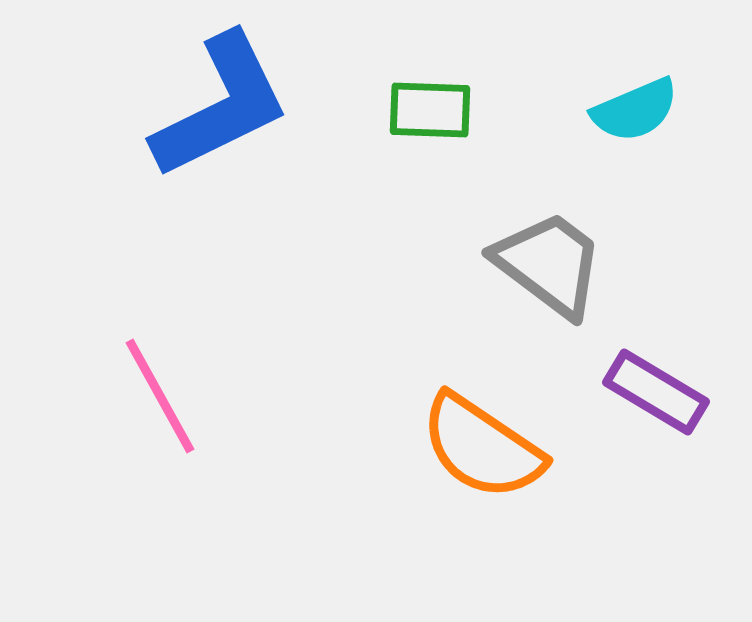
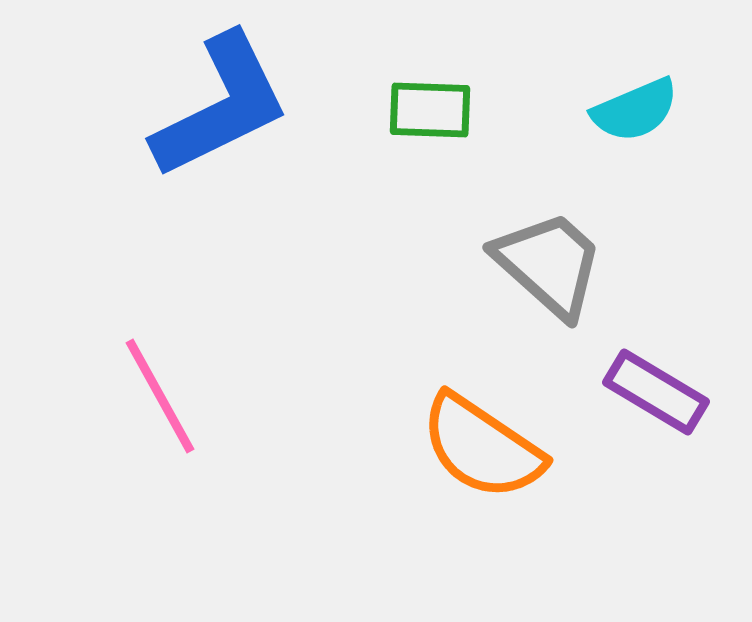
gray trapezoid: rotated 5 degrees clockwise
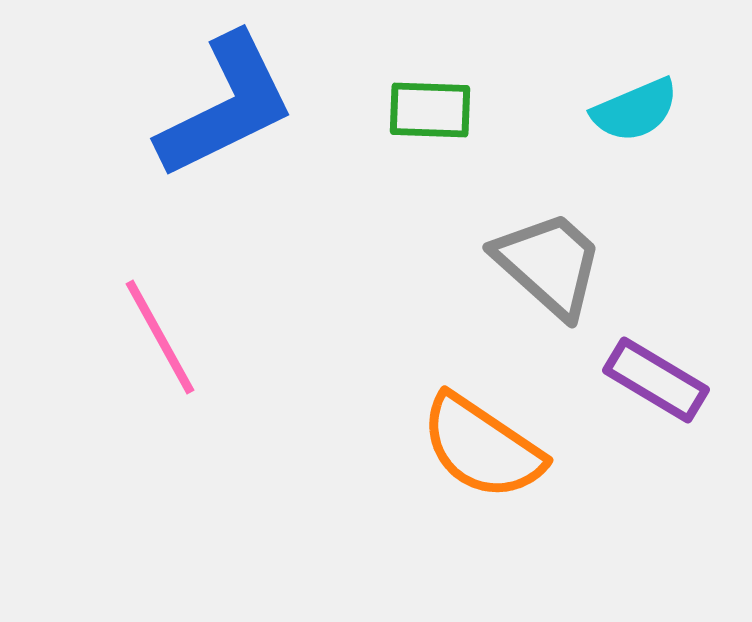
blue L-shape: moved 5 px right
purple rectangle: moved 12 px up
pink line: moved 59 px up
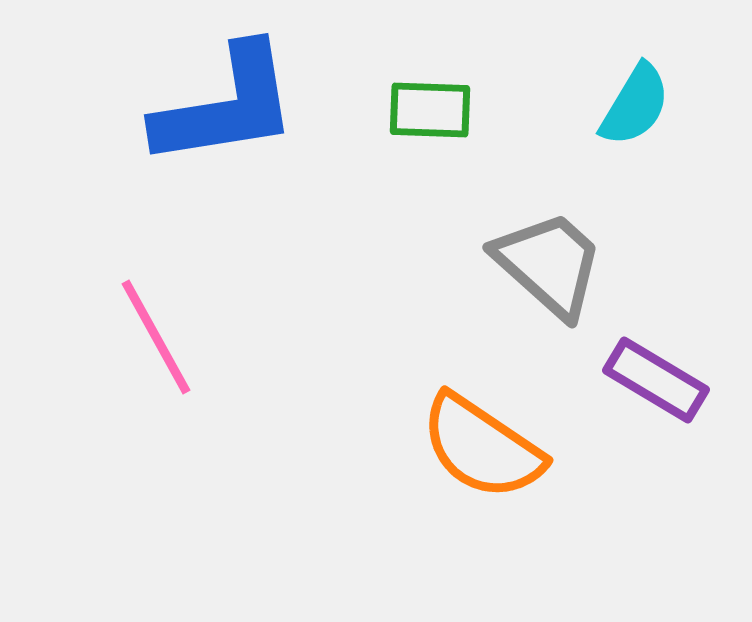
blue L-shape: rotated 17 degrees clockwise
cyan semicircle: moved 5 px up; rotated 36 degrees counterclockwise
pink line: moved 4 px left
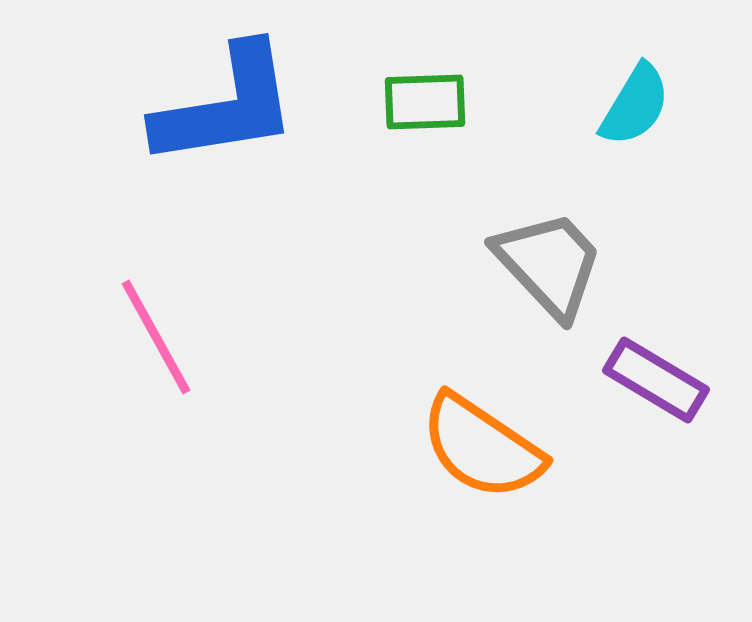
green rectangle: moved 5 px left, 8 px up; rotated 4 degrees counterclockwise
gray trapezoid: rotated 5 degrees clockwise
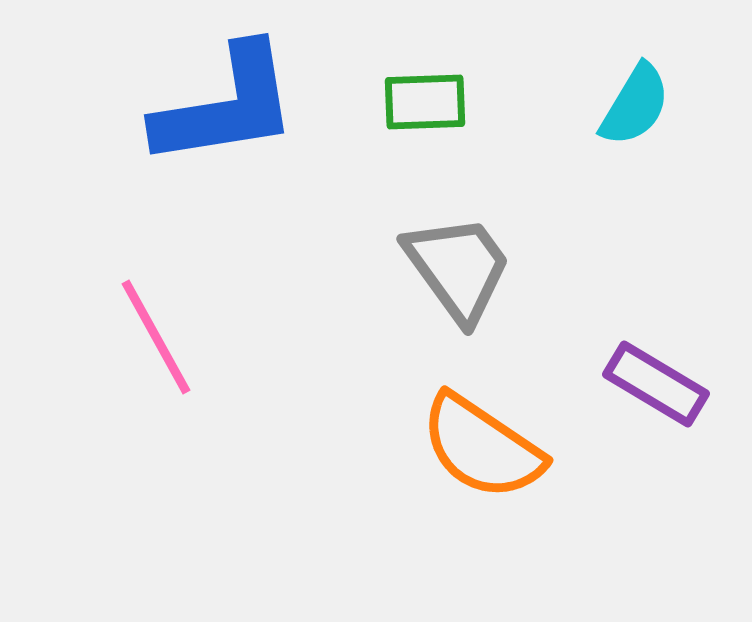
gray trapezoid: moved 91 px left, 4 px down; rotated 7 degrees clockwise
purple rectangle: moved 4 px down
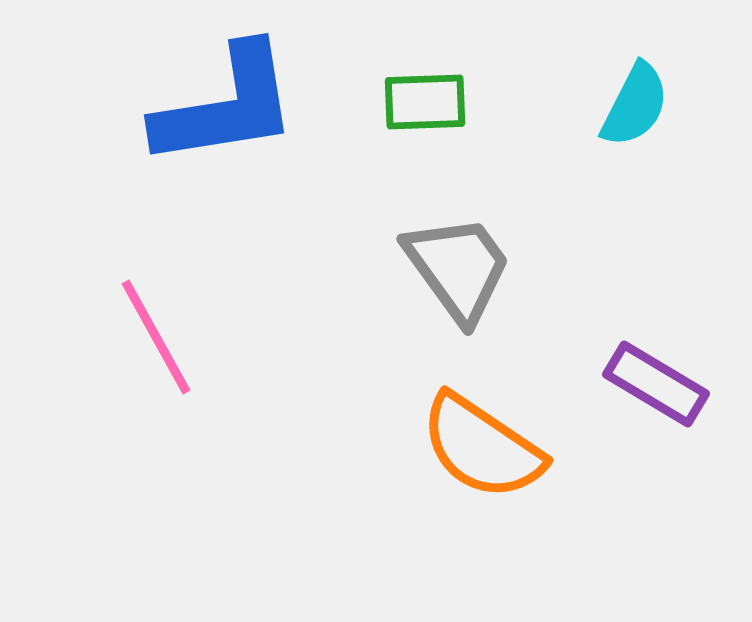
cyan semicircle: rotated 4 degrees counterclockwise
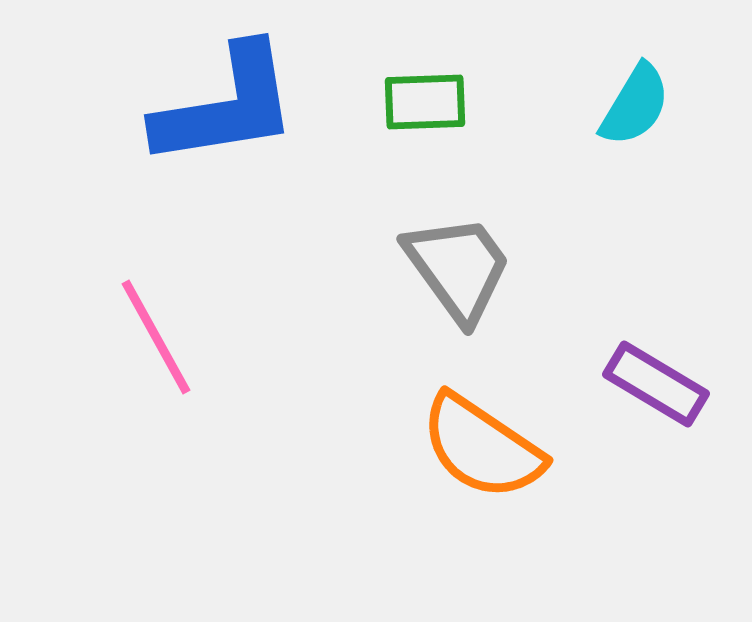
cyan semicircle: rotated 4 degrees clockwise
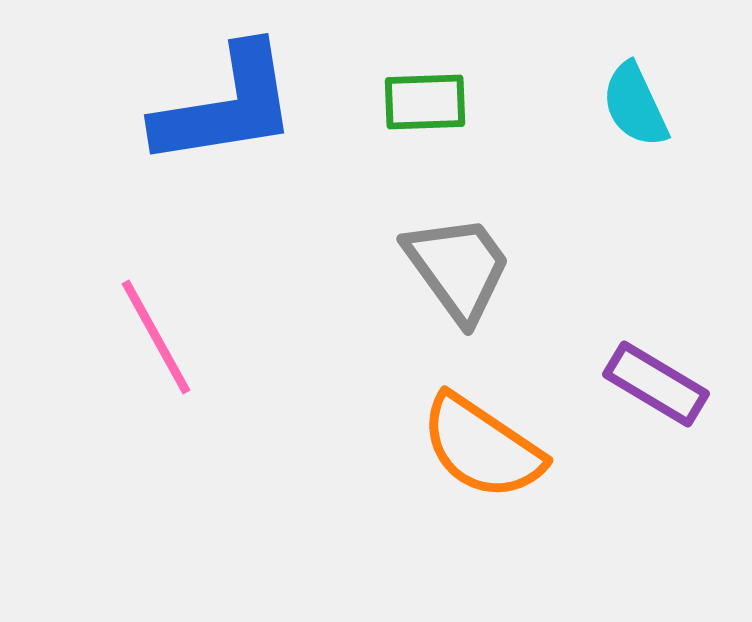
cyan semicircle: rotated 124 degrees clockwise
